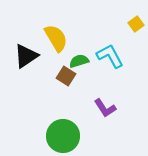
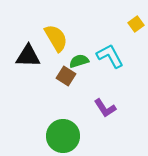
black triangle: moved 2 px right; rotated 36 degrees clockwise
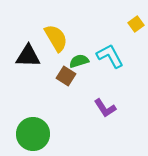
green circle: moved 30 px left, 2 px up
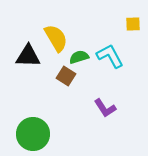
yellow square: moved 3 px left; rotated 35 degrees clockwise
green semicircle: moved 4 px up
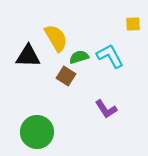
purple L-shape: moved 1 px right, 1 px down
green circle: moved 4 px right, 2 px up
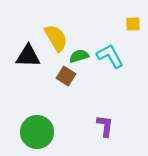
green semicircle: moved 1 px up
purple L-shape: moved 1 px left, 17 px down; rotated 140 degrees counterclockwise
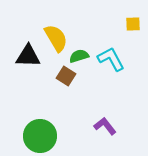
cyan L-shape: moved 1 px right, 3 px down
purple L-shape: rotated 45 degrees counterclockwise
green circle: moved 3 px right, 4 px down
